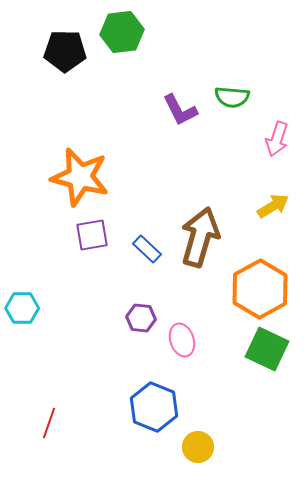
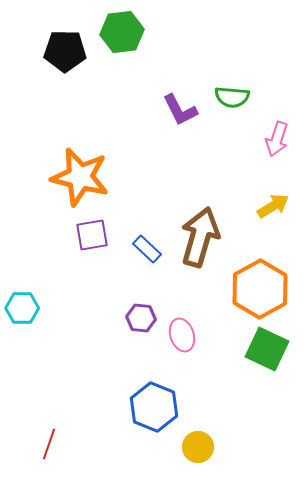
pink ellipse: moved 5 px up
red line: moved 21 px down
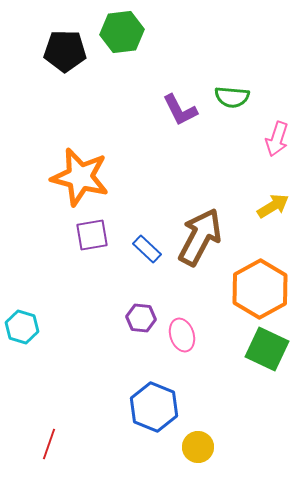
brown arrow: rotated 12 degrees clockwise
cyan hexagon: moved 19 px down; rotated 16 degrees clockwise
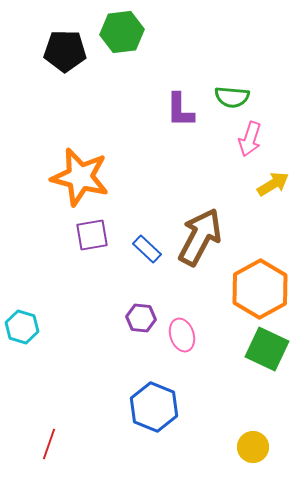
purple L-shape: rotated 27 degrees clockwise
pink arrow: moved 27 px left
yellow arrow: moved 22 px up
yellow circle: moved 55 px right
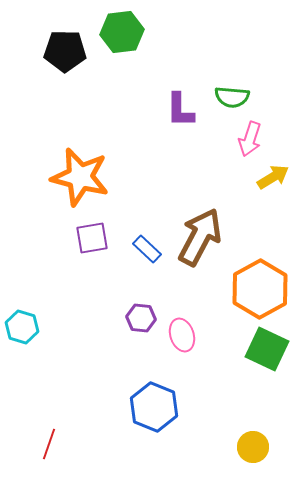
yellow arrow: moved 7 px up
purple square: moved 3 px down
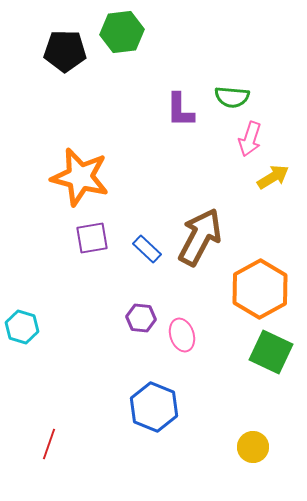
green square: moved 4 px right, 3 px down
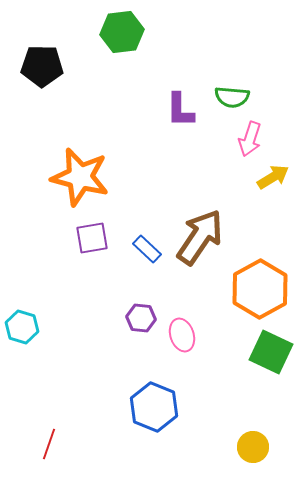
black pentagon: moved 23 px left, 15 px down
brown arrow: rotated 6 degrees clockwise
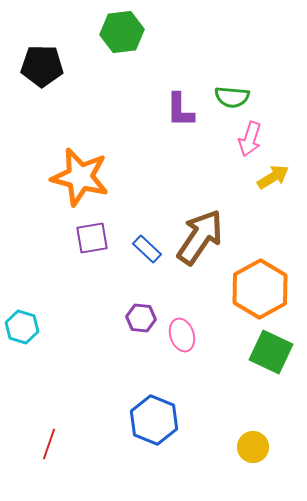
blue hexagon: moved 13 px down
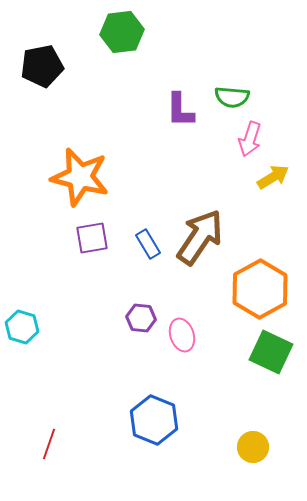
black pentagon: rotated 12 degrees counterclockwise
blue rectangle: moved 1 px right, 5 px up; rotated 16 degrees clockwise
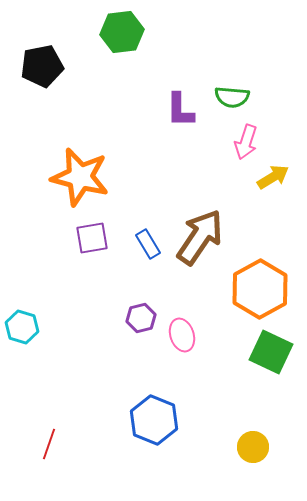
pink arrow: moved 4 px left, 3 px down
purple hexagon: rotated 20 degrees counterclockwise
